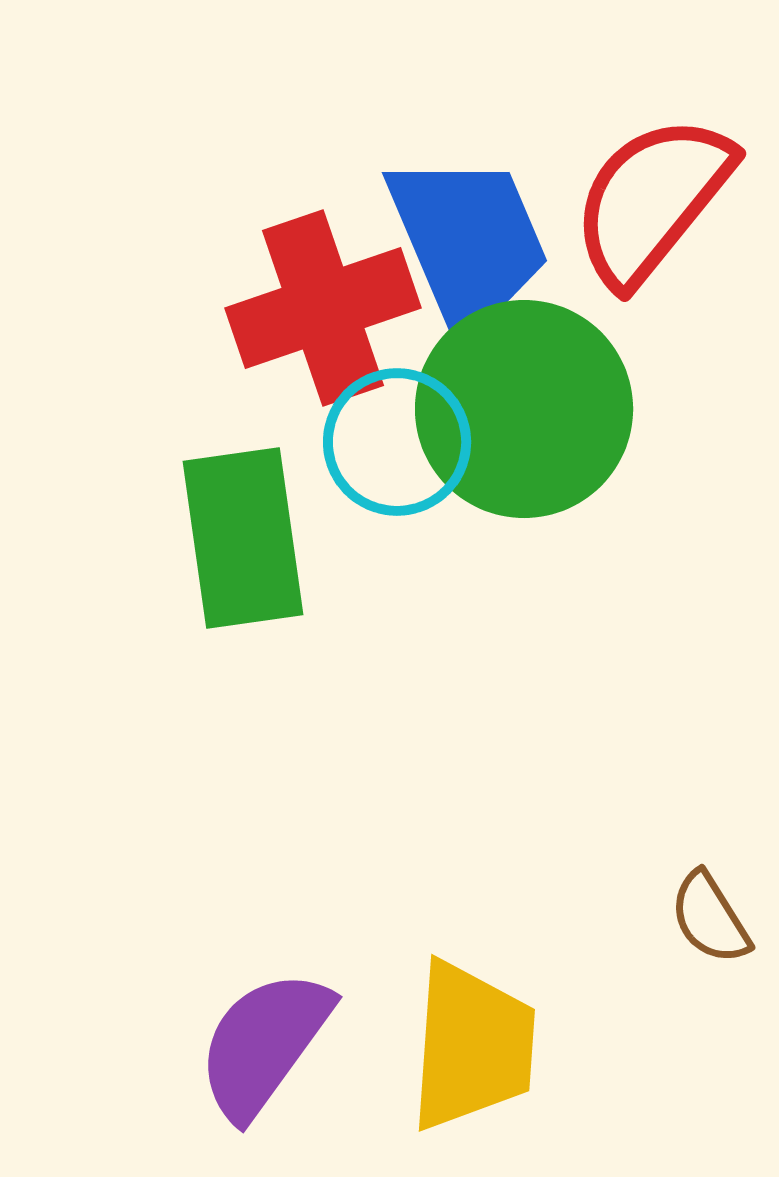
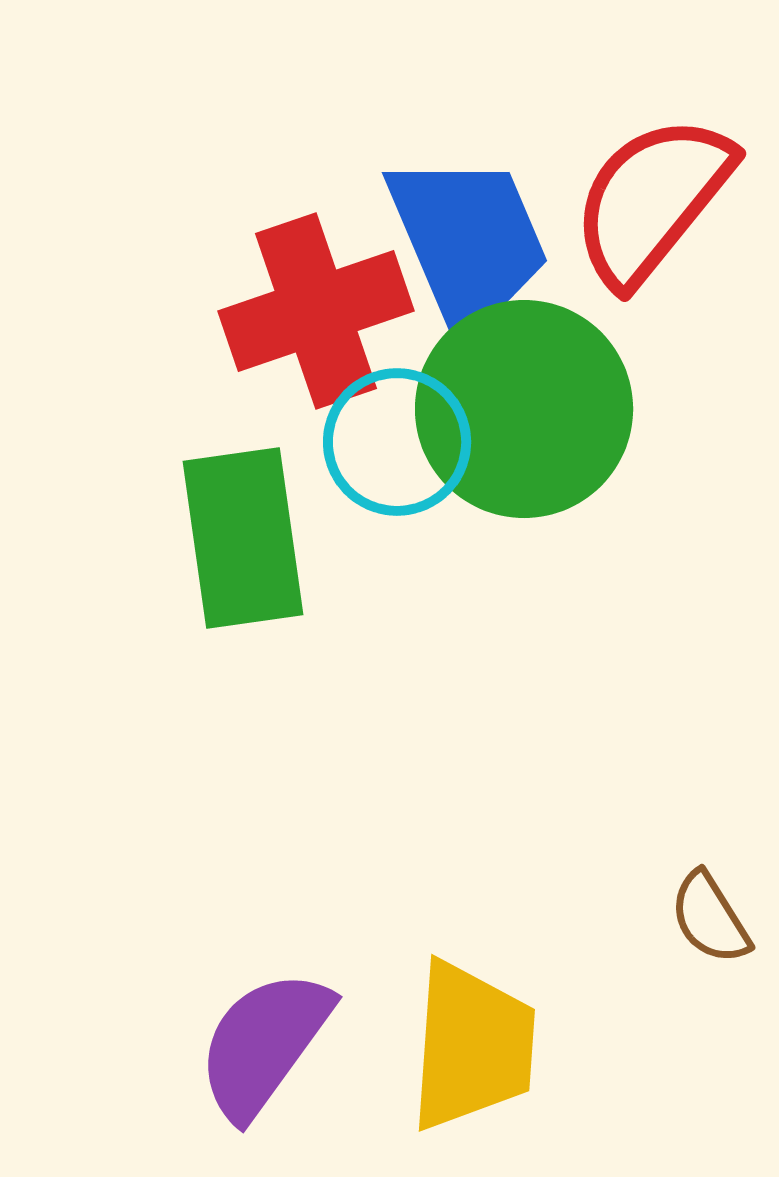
red cross: moved 7 px left, 3 px down
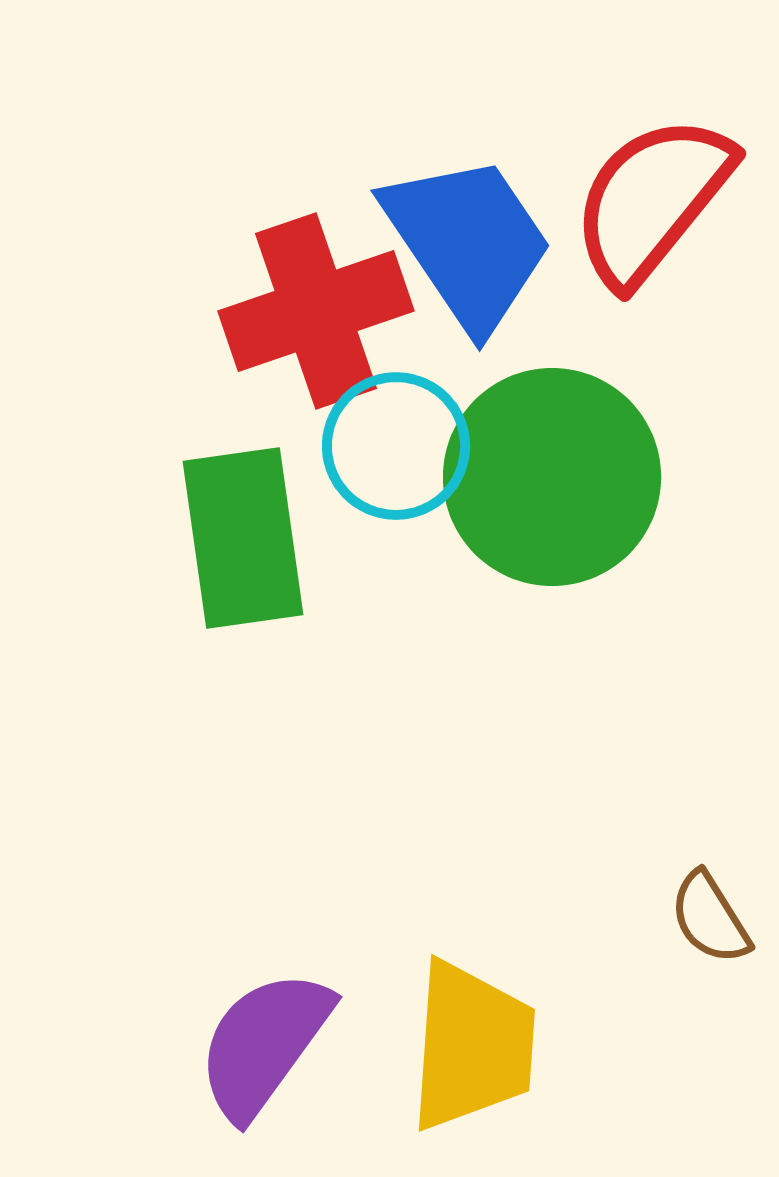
blue trapezoid: rotated 11 degrees counterclockwise
green circle: moved 28 px right, 68 px down
cyan circle: moved 1 px left, 4 px down
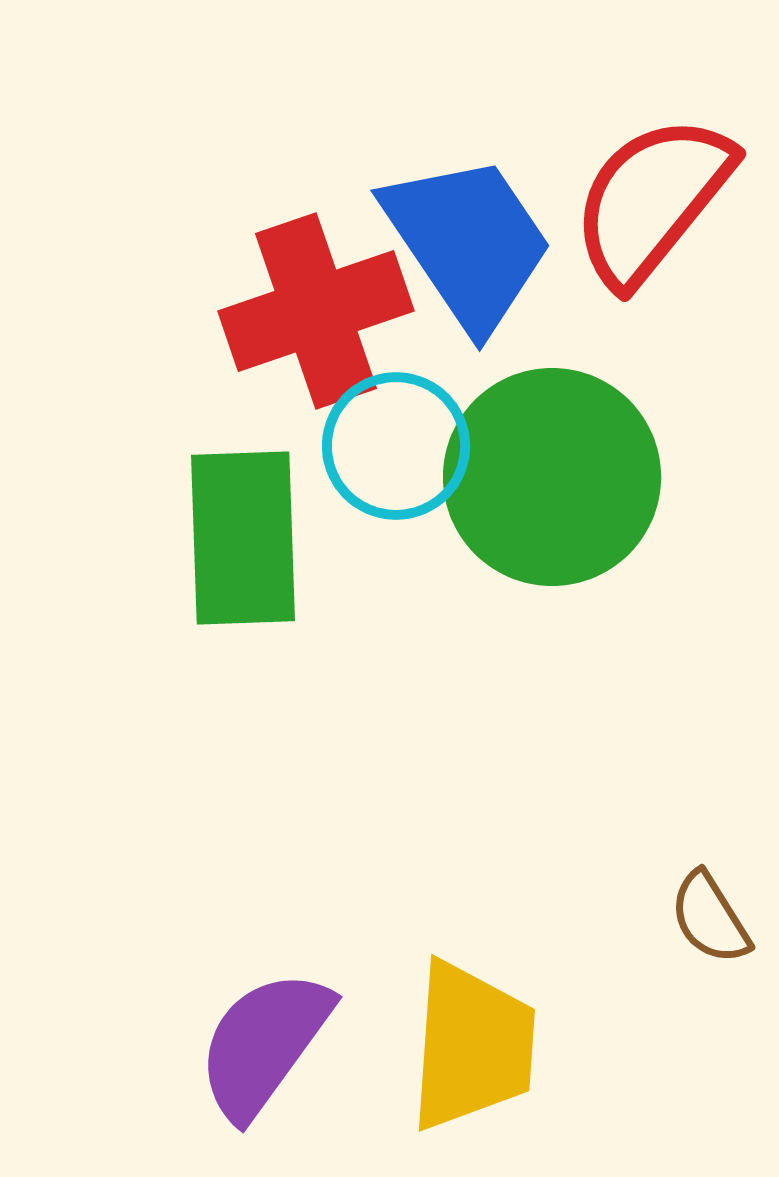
green rectangle: rotated 6 degrees clockwise
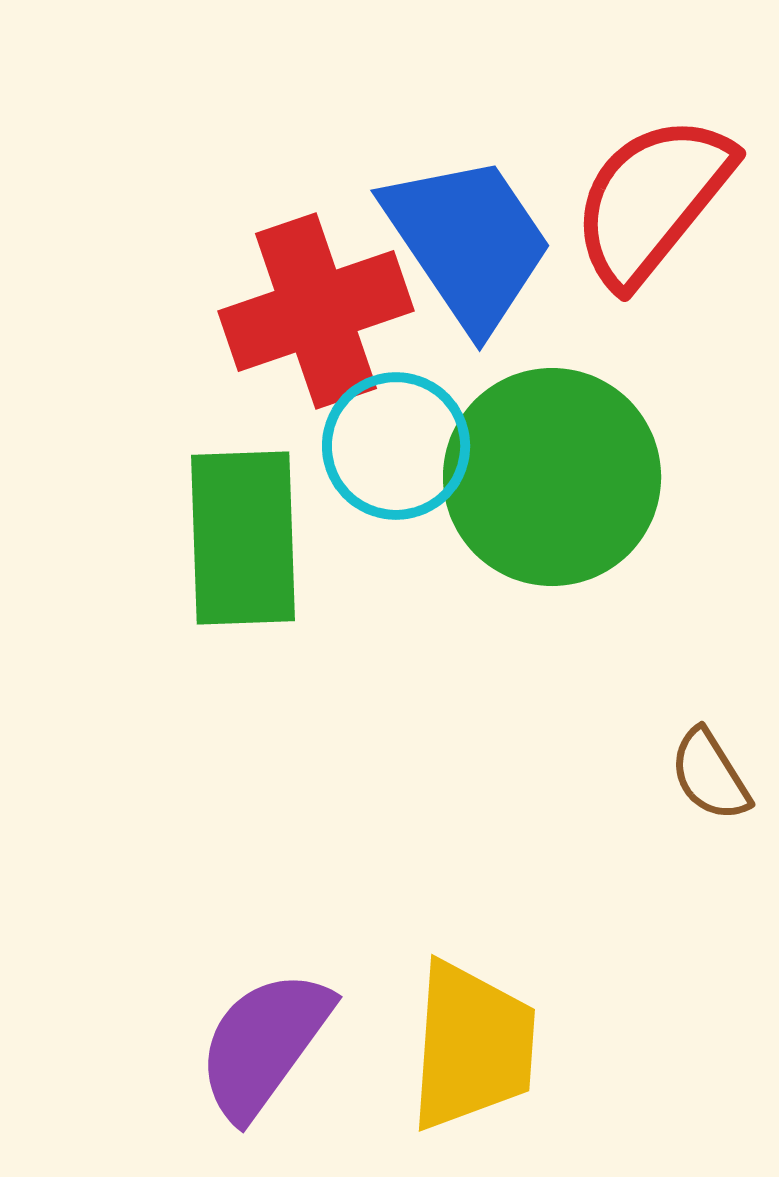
brown semicircle: moved 143 px up
